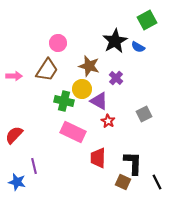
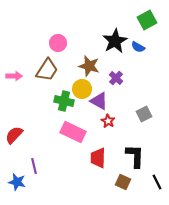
black L-shape: moved 2 px right, 7 px up
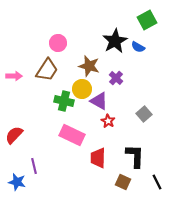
gray square: rotated 14 degrees counterclockwise
pink rectangle: moved 1 px left, 3 px down
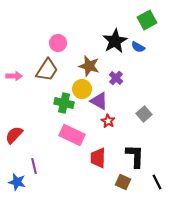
green cross: moved 2 px down
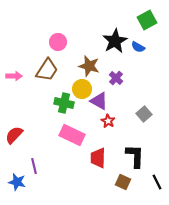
pink circle: moved 1 px up
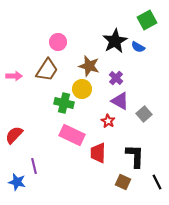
purple triangle: moved 21 px right
red trapezoid: moved 5 px up
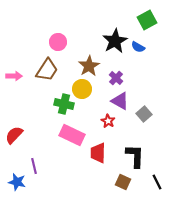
brown star: rotated 25 degrees clockwise
green cross: moved 1 px down
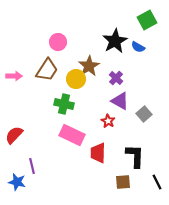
yellow circle: moved 6 px left, 10 px up
purple line: moved 2 px left
brown square: rotated 28 degrees counterclockwise
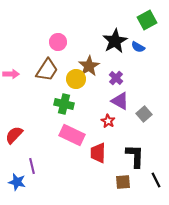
pink arrow: moved 3 px left, 2 px up
black line: moved 1 px left, 2 px up
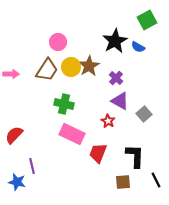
yellow circle: moved 5 px left, 12 px up
pink rectangle: moved 1 px up
red trapezoid: rotated 20 degrees clockwise
